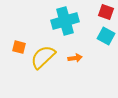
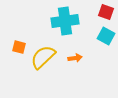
cyan cross: rotated 8 degrees clockwise
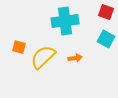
cyan square: moved 3 px down
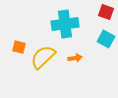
cyan cross: moved 3 px down
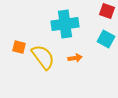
red square: moved 1 px right, 1 px up
yellow semicircle: rotated 96 degrees clockwise
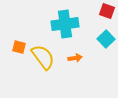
cyan square: rotated 18 degrees clockwise
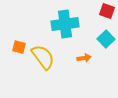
orange arrow: moved 9 px right
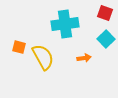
red square: moved 2 px left, 2 px down
yellow semicircle: rotated 8 degrees clockwise
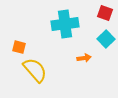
yellow semicircle: moved 8 px left, 13 px down; rotated 12 degrees counterclockwise
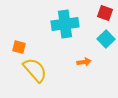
orange arrow: moved 4 px down
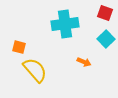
orange arrow: rotated 32 degrees clockwise
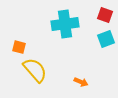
red square: moved 2 px down
cyan square: rotated 24 degrees clockwise
orange arrow: moved 3 px left, 20 px down
